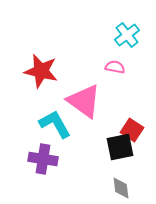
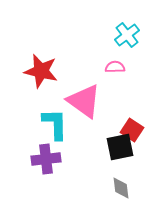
pink semicircle: rotated 12 degrees counterclockwise
cyan L-shape: rotated 28 degrees clockwise
purple cross: moved 3 px right; rotated 16 degrees counterclockwise
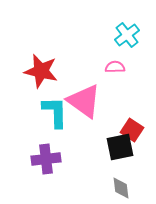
cyan L-shape: moved 12 px up
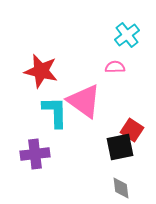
purple cross: moved 11 px left, 5 px up
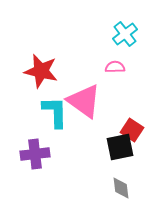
cyan cross: moved 2 px left, 1 px up
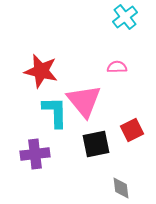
cyan cross: moved 17 px up
pink semicircle: moved 2 px right
pink triangle: rotated 15 degrees clockwise
red square: rotated 30 degrees clockwise
black square: moved 24 px left, 3 px up
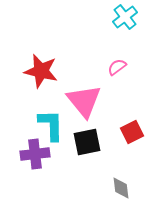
pink semicircle: rotated 36 degrees counterclockwise
cyan L-shape: moved 4 px left, 13 px down
red square: moved 2 px down
black square: moved 9 px left, 2 px up
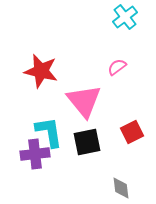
cyan L-shape: moved 2 px left, 7 px down; rotated 8 degrees counterclockwise
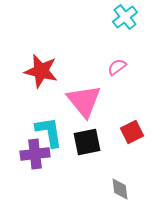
gray diamond: moved 1 px left, 1 px down
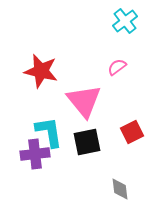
cyan cross: moved 4 px down
